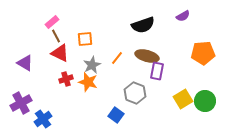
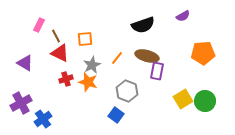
pink rectangle: moved 13 px left, 3 px down; rotated 24 degrees counterclockwise
gray hexagon: moved 8 px left, 2 px up
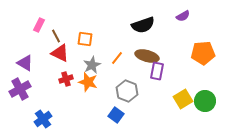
orange square: rotated 14 degrees clockwise
purple cross: moved 1 px left, 14 px up
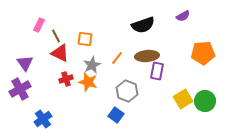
brown ellipse: rotated 20 degrees counterclockwise
purple triangle: rotated 24 degrees clockwise
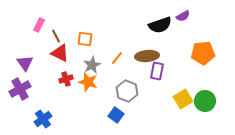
black semicircle: moved 17 px right
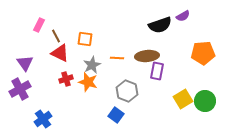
orange line: rotated 56 degrees clockwise
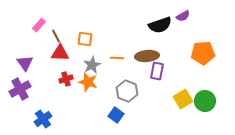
pink rectangle: rotated 16 degrees clockwise
red triangle: rotated 24 degrees counterclockwise
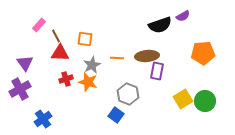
gray hexagon: moved 1 px right, 3 px down
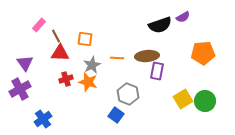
purple semicircle: moved 1 px down
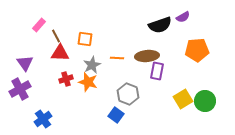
orange pentagon: moved 6 px left, 3 px up
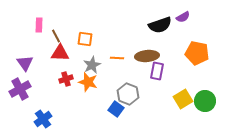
pink rectangle: rotated 40 degrees counterclockwise
orange pentagon: moved 3 px down; rotated 15 degrees clockwise
blue square: moved 6 px up
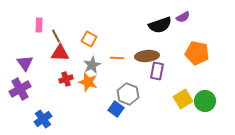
orange square: moved 4 px right; rotated 21 degrees clockwise
